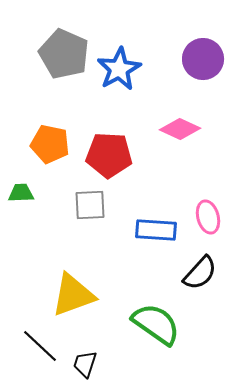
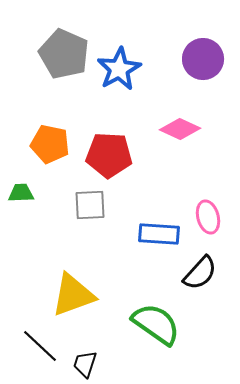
blue rectangle: moved 3 px right, 4 px down
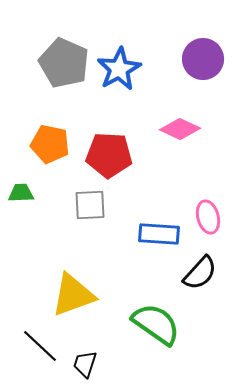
gray pentagon: moved 9 px down
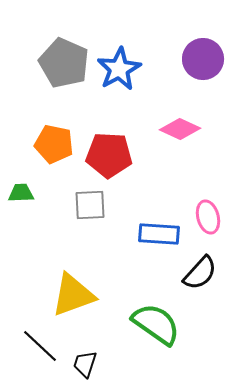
orange pentagon: moved 4 px right
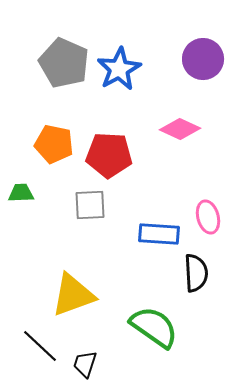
black semicircle: moved 4 px left; rotated 45 degrees counterclockwise
green semicircle: moved 2 px left, 3 px down
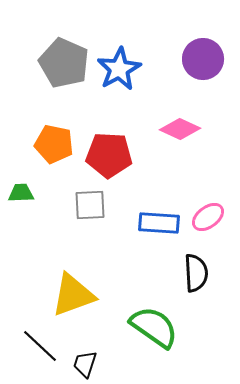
pink ellipse: rotated 68 degrees clockwise
blue rectangle: moved 11 px up
